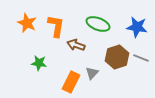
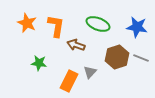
gray triangle: moved 2 px left, 1 px up
orange rectangle: moved 2 px left, 1 px up
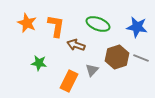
gray triangle: moved 2 px right, 2 px up
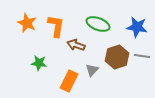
gray line: moved 1 px right, 2 px up; rotated 14 degrees counterclockwise
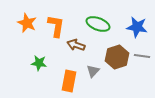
gray triangle: moved 1 px right, 1 px down
orange rectangle: rotated 15 degrees counterclockwise
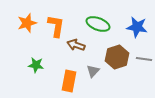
orange star: rotated 30 degrees clockwise
gray line: moved 2 px right, 3 px down
green star: moved 3 px left, 2 px down
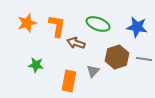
orange L-shape: moved 1 px right
brown arrow: moved 2 px up
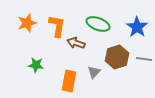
blue star: rotated 25 degrees clockwise
gray triangle: moved 1 px right, 1 px down
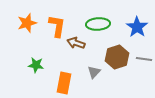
green ellipse: rotated 25 degrees counterclockwise
orange rectangle: moved 5 px left, 2 px down
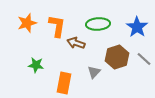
gray line: rotated 35 degrees clockwise
